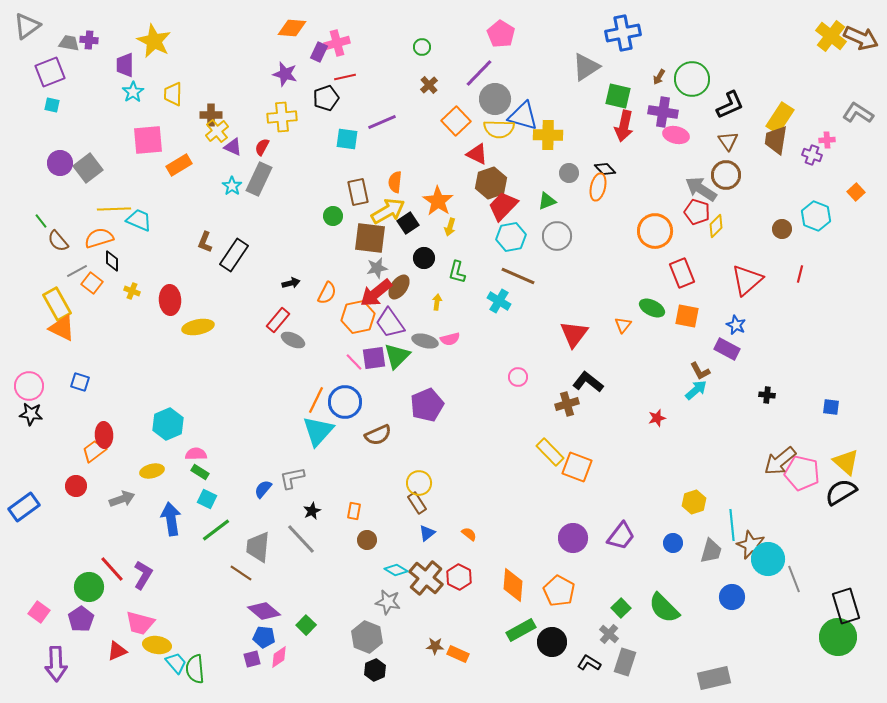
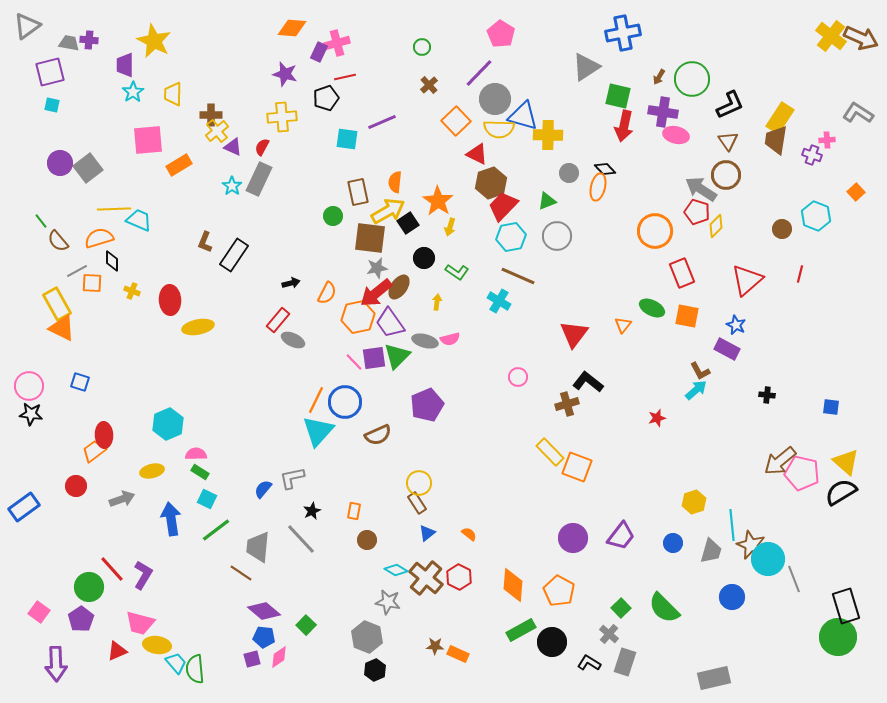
purple square at (50, 72): rotated 8 degrees clockwise
green L-shape at (457, 272): rotated 70 degrees counterclockwise
orange square at (92, 283): rotated 35 degrees counterclockwise
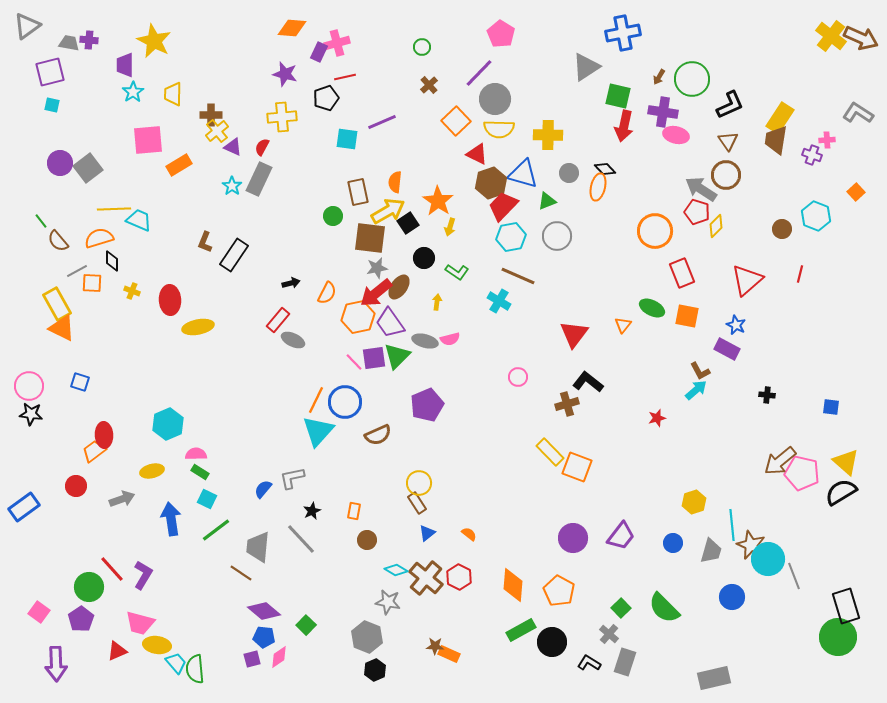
blue triangle at (523, 116): moved 58 px down
gray line at (794, 579): moved 3 px up
orange rectangle at (458, 654): moved 9 px left
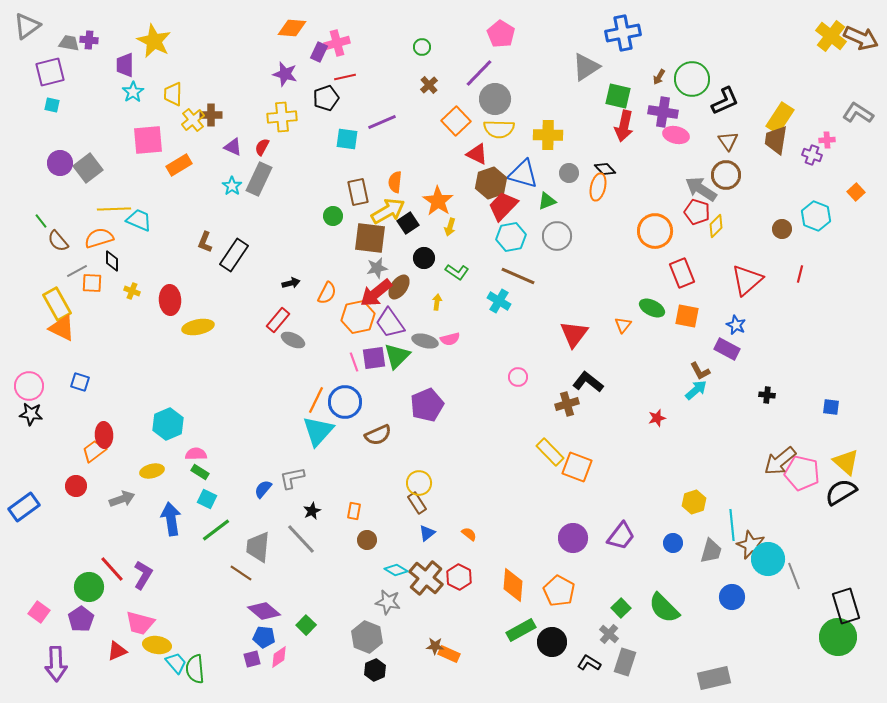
black L-shape at (730, 105): moved 5 px left, 4 px up
yellow cross at (217, 131): moved 24 px left, 11 px up
pink line at (354, 362): rotated 24 degrees clockwise
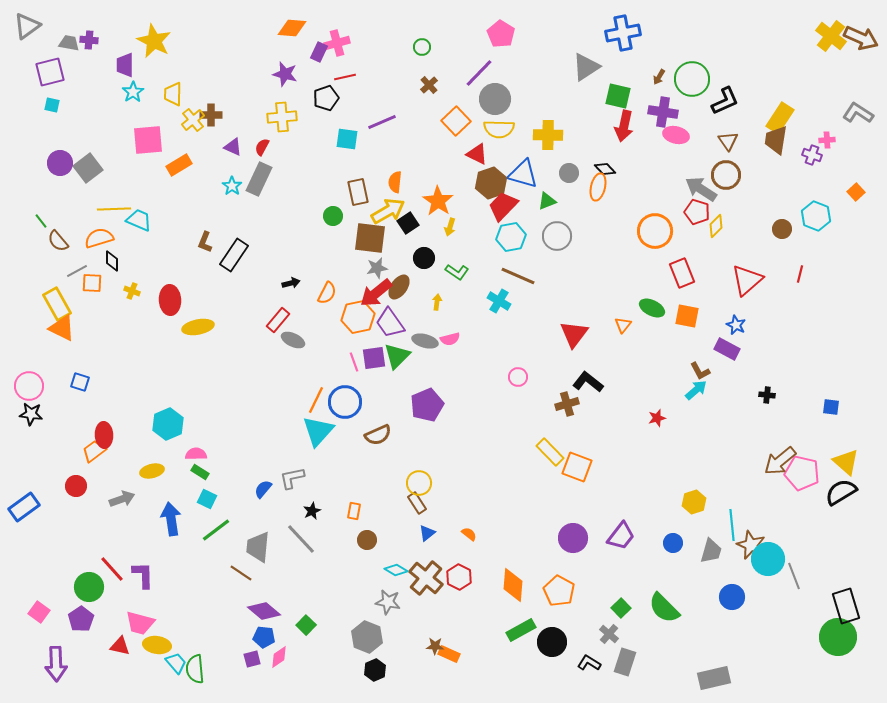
purple L-shape at (143, 575): rotated 32 degrees counterclockwise
red triangle at (117, 651): moved 3 px right, 5 px up; rotated 35 degrees clockwise
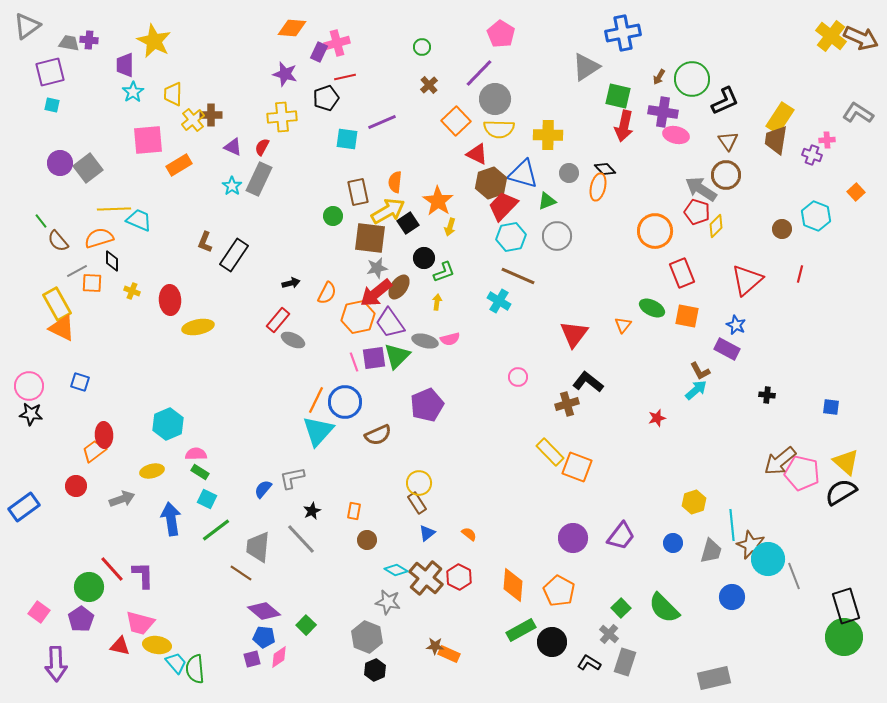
green L-shape at (457, 272): moved 13 px left; rotated 55 degrees counterclockwise
green circle at (838, 637): moved 6 px right
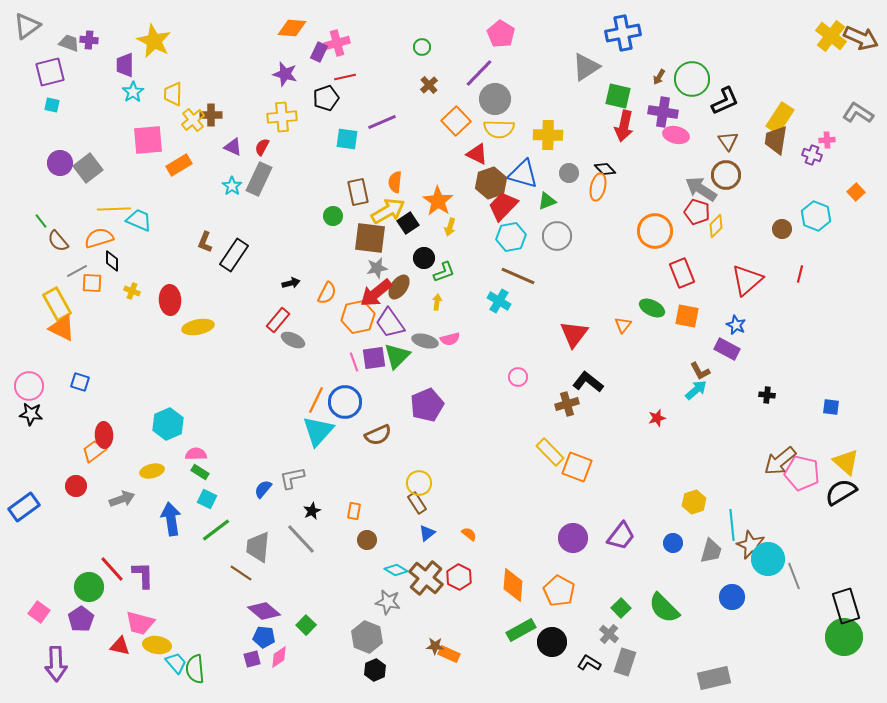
gray trapezoid at (69, 43): rotated 10 degrees clockwise
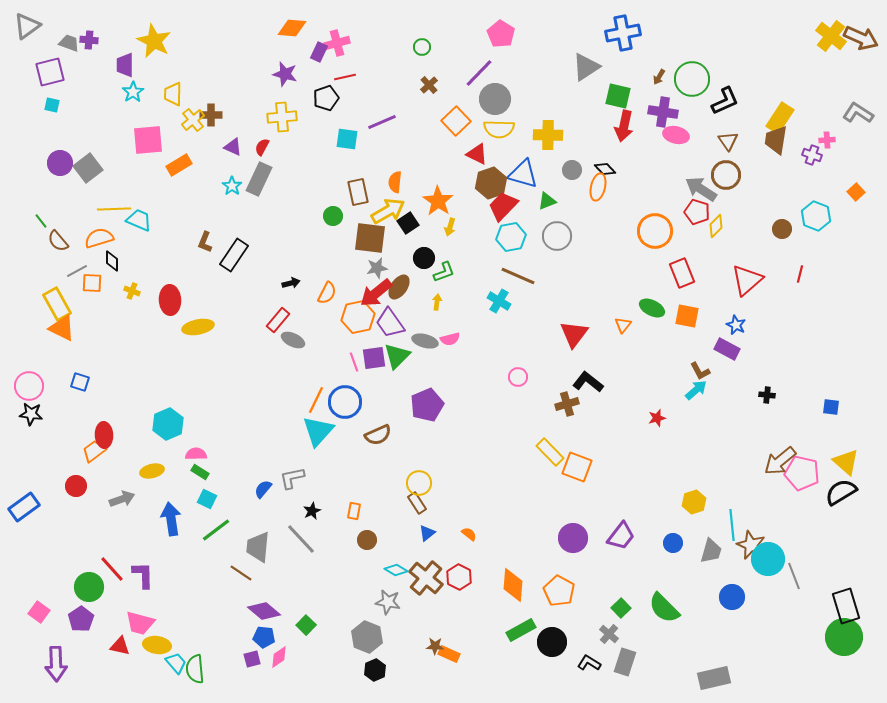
gray circle at (569, 173): moved 3 px right, 3 px up
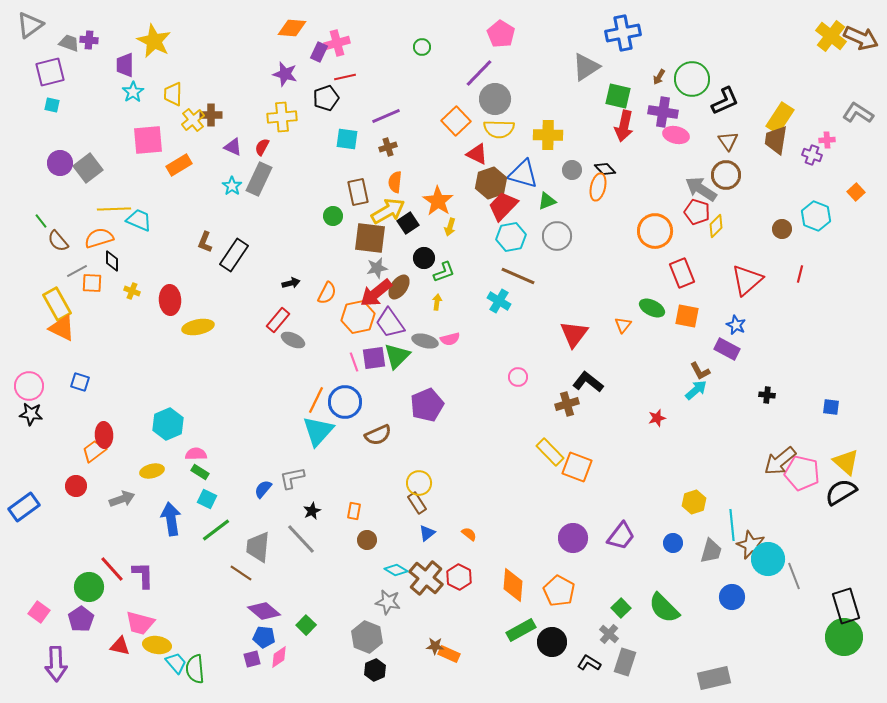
gray triangle at (27, 26): moved 3 px right, 1 px up
brown cross at (429, 85): moved 41 px left, 62 px down; rotated 24 degrees clockwise
purple line at (382, 122): moved 4 px right, 6 px up
